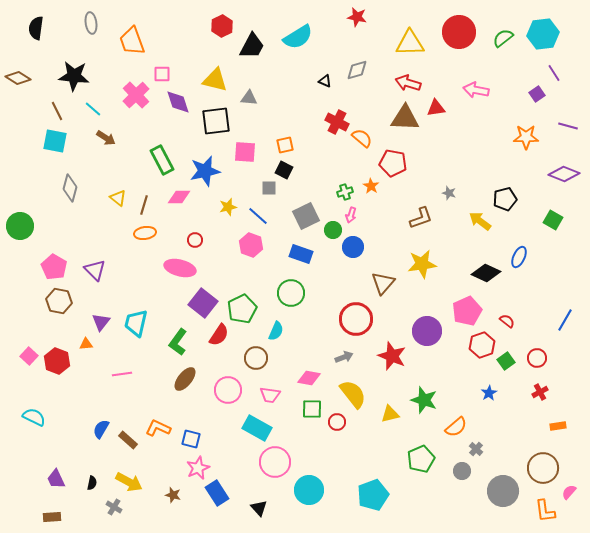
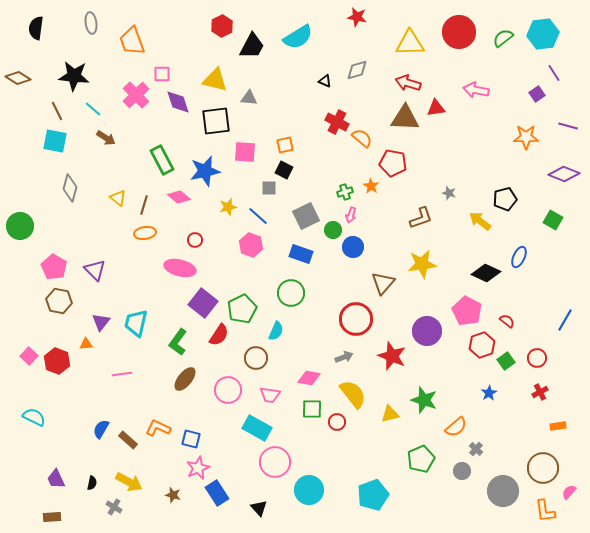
pink diamond at (179, 197): rotated 40 degrees clockwise
pink pentagon at (467, 311): rotated 20 degrees counterclockwise
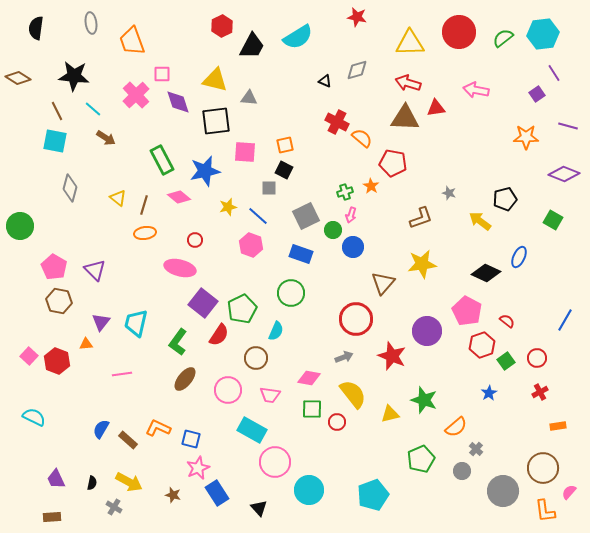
cyan rectangle at (257, 428): moved 5 px left, 2 px down
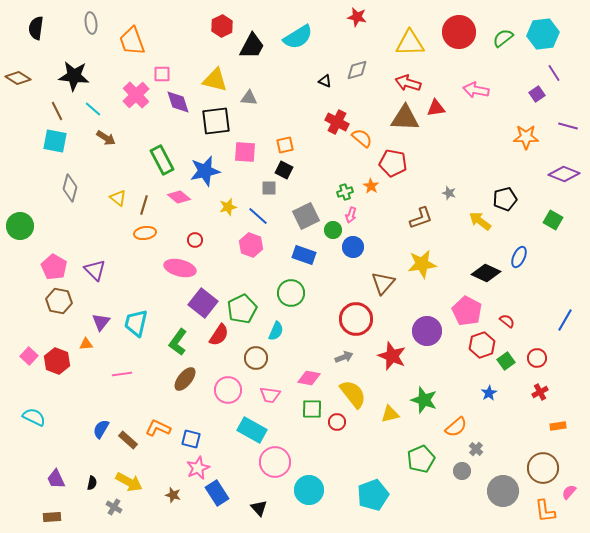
blue rectangle at (301, 254): moved 3 px right, 1 px down
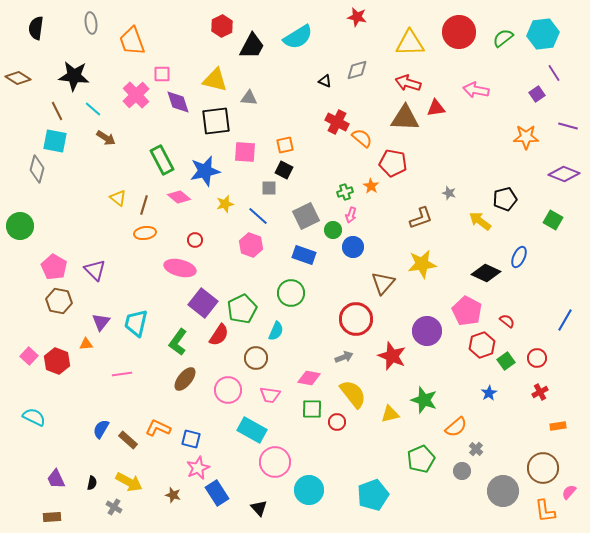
gray diamond at (70, 188): moved 33 px left, 19 px up
yellow star at (228, 207): moved 3 px left, 3 px up
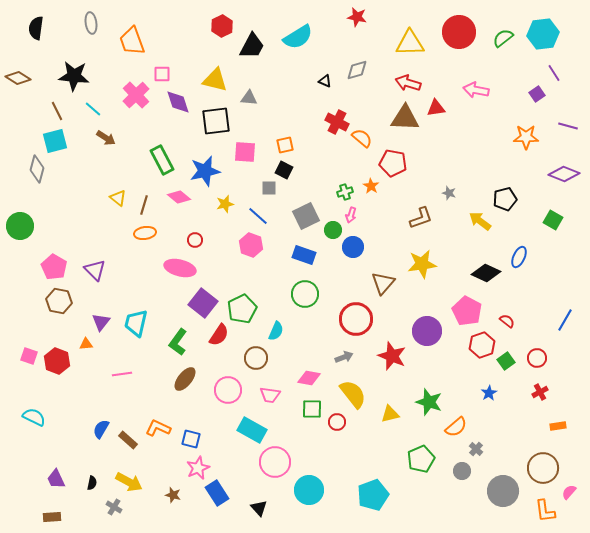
cyan square at (55, 141): rotated 25 degrees counterclockwise
green circle at (291, 293): moved 14 px right, 1 px down
pink square at (29, 356): rotated 24 degrees counterclockwise
green star at (424, 400): moved 5 px right, 2 px down
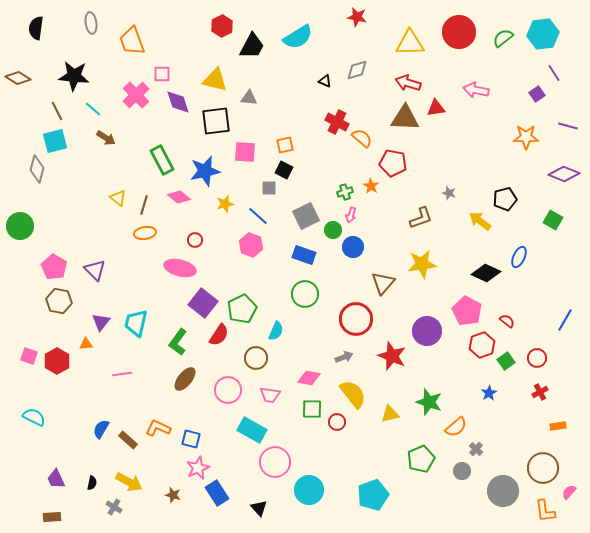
red hexagon at (57, 361): rotated 10 degrees clockwise
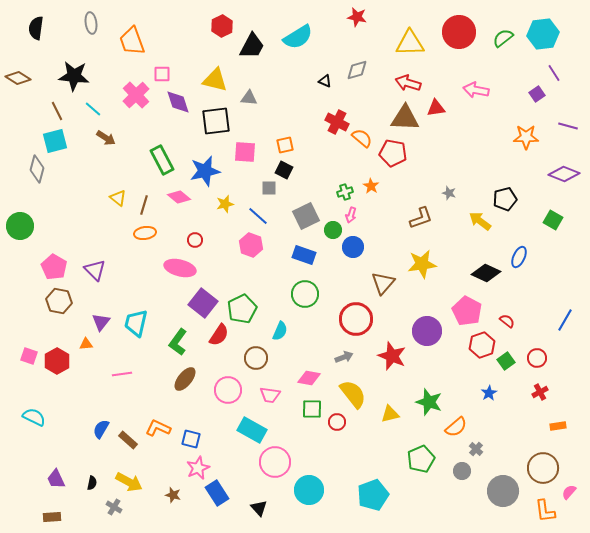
red pentagon at (393, 163): moved 10 px up
cyan semicircle at (276, 331): moved 4 px right
